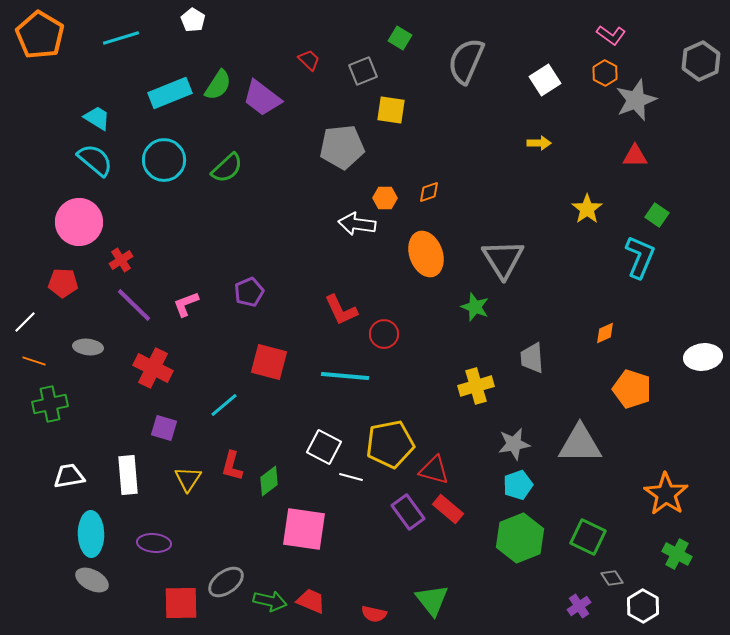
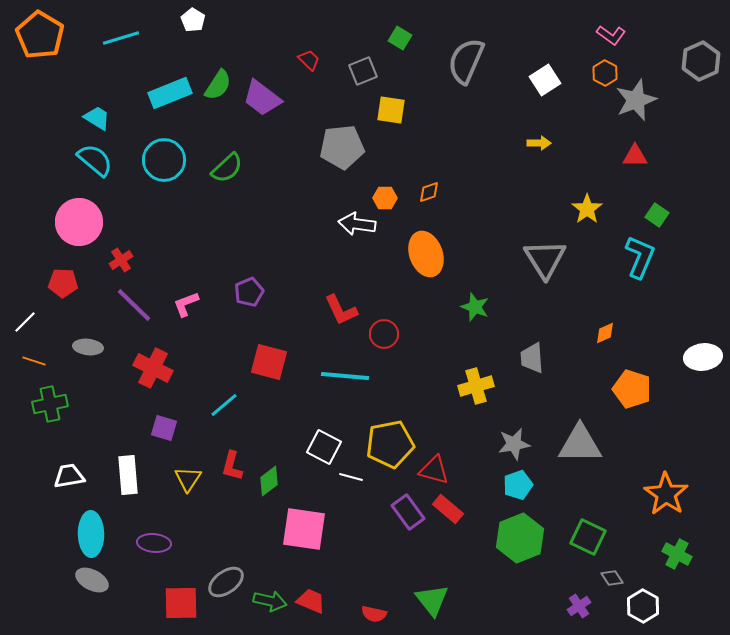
gray triangle at (503, 259): moved 42 px right
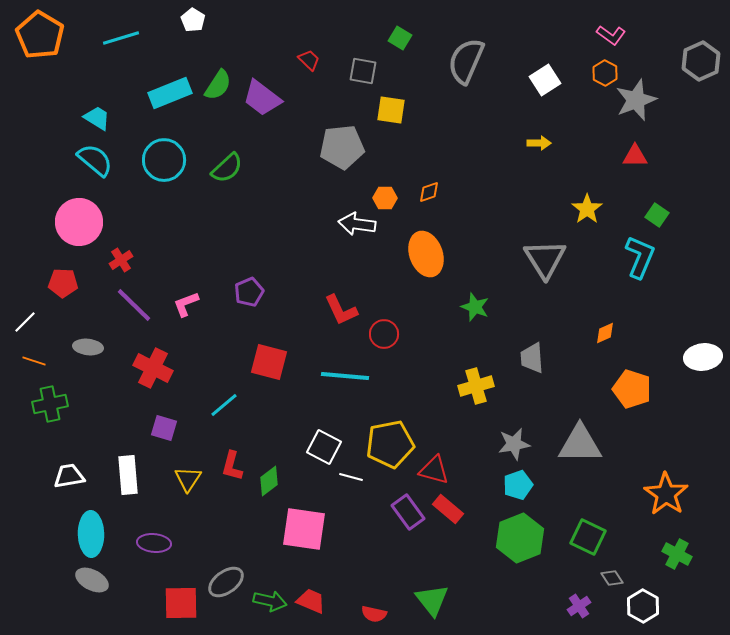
gray square at (363, 71): rotated 32 degrees clockwise
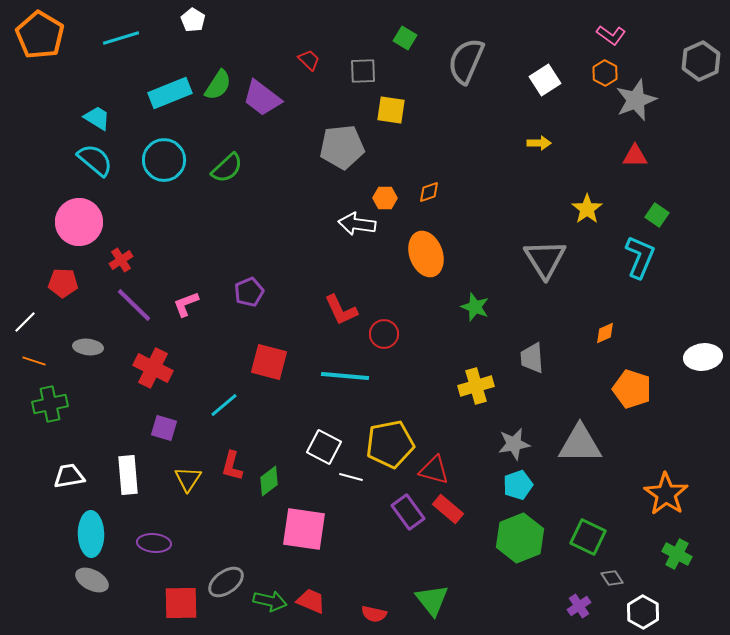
green square at (400, 38): moved 5 px right
gray square at (363, 71): rotated 12 degrees counterclockwise
white hexagon at (643, 606): moved 6 px down
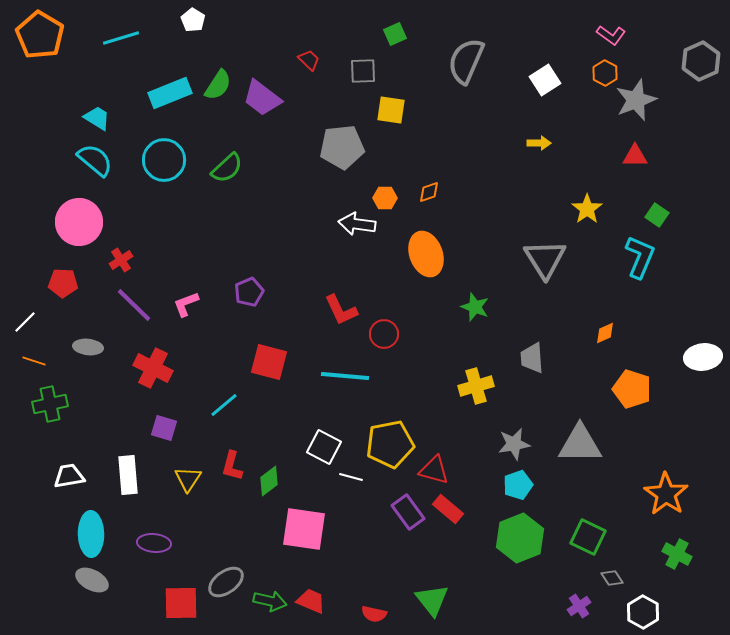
green square at (405, 38): moved 10 px left, 4 px up; rotated 35 degrees clockwise
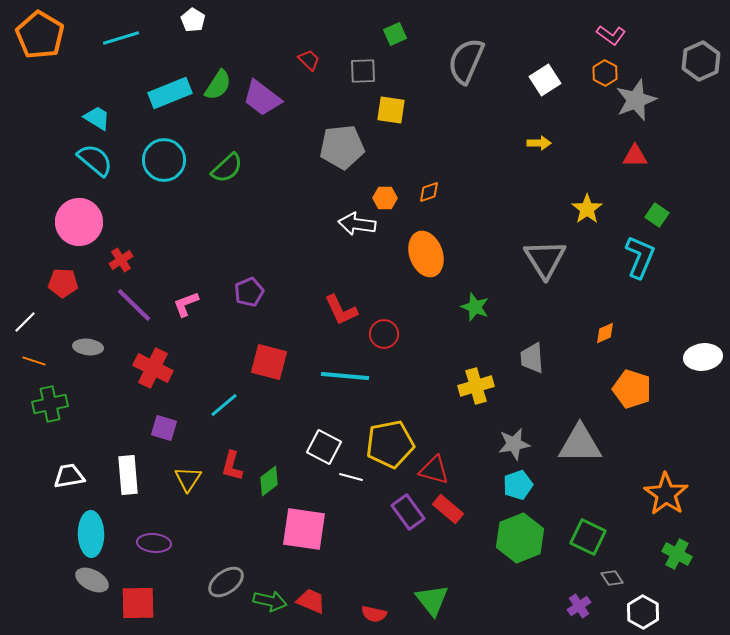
red square at (181, 603): moved 43 px left
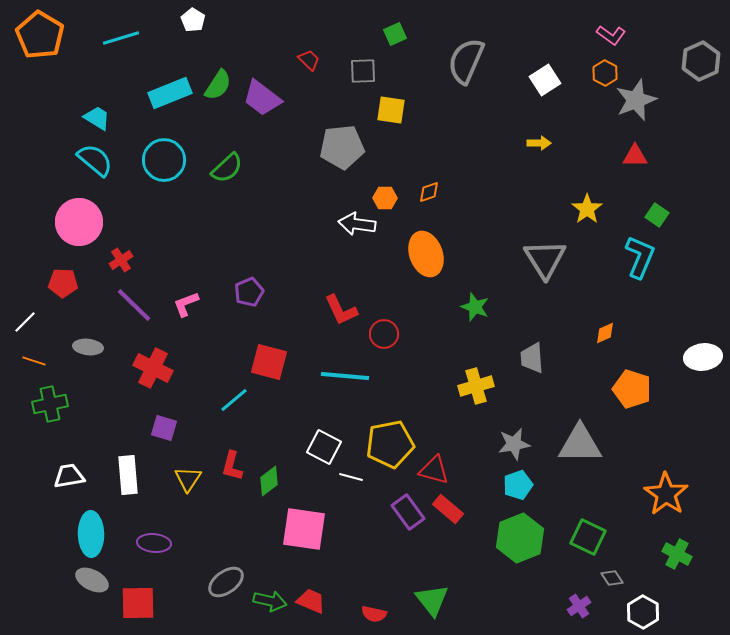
cyan line at (224, 405): moved 10 px right, 5 px up
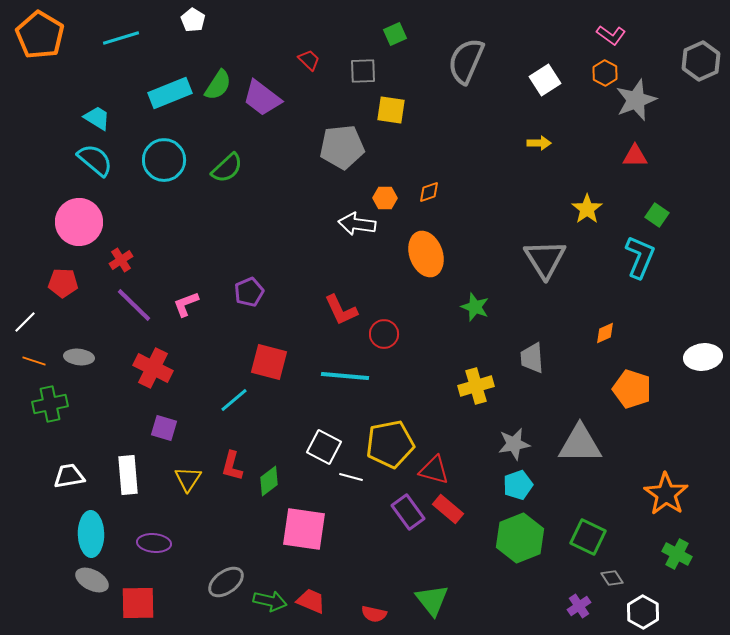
gray ellipse at (88, 347): moved 9 px left, 10 px down
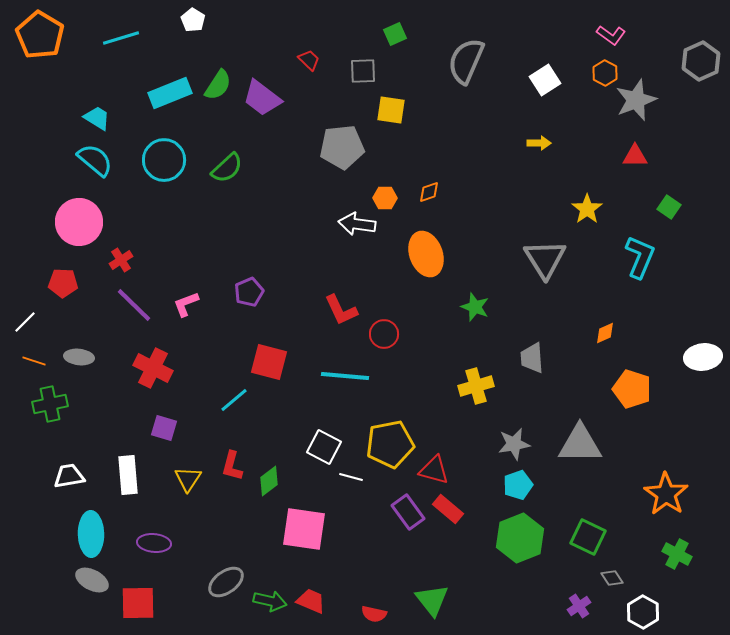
green square at (657, 215): moved 12 px right, 8 px up
